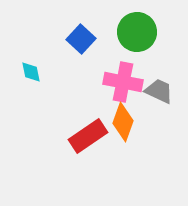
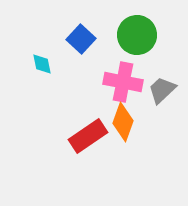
green circle: moved 3 px down
cyan diamond: moved 11 px right, 8 px up
gray trapezoid: moved 3 px right, 1 px up; rotated 68 degrees counterclockwise
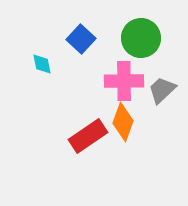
green circle: moved 4 px right, 3 px down
pink cross: moved 1 px right, 1 px up; rotated 12 degrees counterclockwise
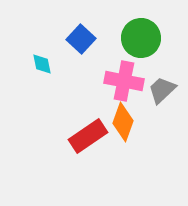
pink cross: rotated 12 degrees clockwise
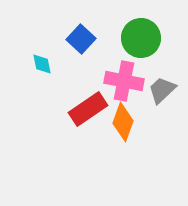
red rectangle: moved 27 px up
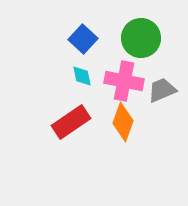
blue square: moved 2 px right
cyan diamond: moved 40 px right, 12 px down
gray trapezoid: rotated 20 degrees clockwise
red rectangle: moved 17 px left, 13 px down
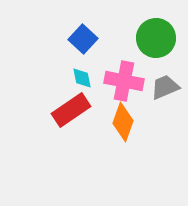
green circle: moved 15 px right
cyan diamond: moved 2 px down
gray trapezoid: moved 3 px right, 3 px up
red rectangle: moved 12 px up
